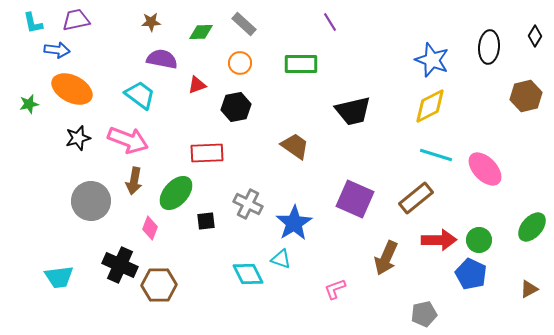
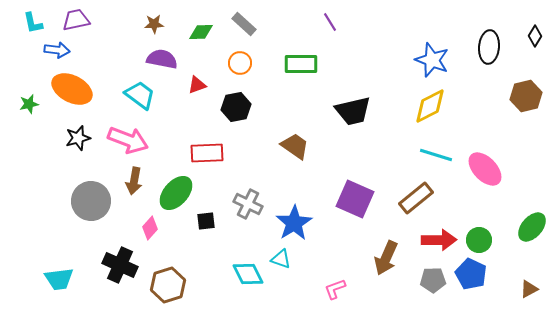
brown star at (151, 22): moved 3 px right, 2 px down
pink diamond at (150, 228): rotated 20 degrees clockwise
cyan trapezoid at (59, 277): moved 2 px down
brown hexagon at (159, 285): moved 9 px right; rotated 16 degrees counterclockwise
gray pentagon at (424, 314): moved 9 px right, 34 px up; rotated 10 degrees clockwise
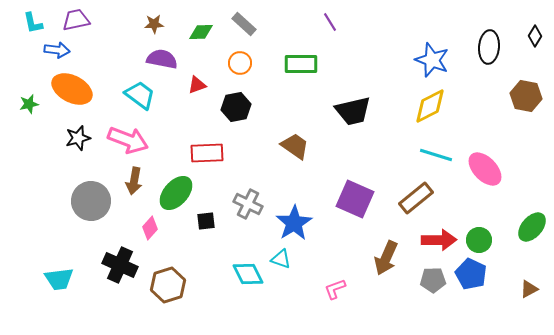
brown hexagon at (526, 96): rotated 24 degrees clockwise
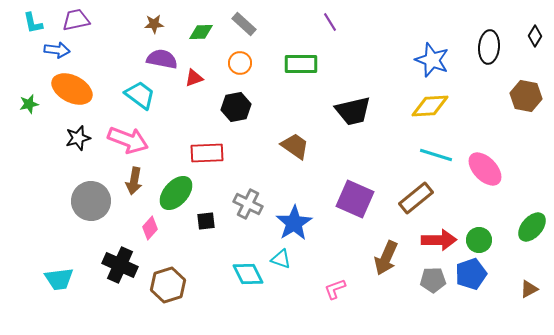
red triangle at (197, 85): moved 3 px left, 7 px up
yellow diamond at (430, 106): rotated 24 degrees clockwise
blue pentagon at (471, 274): rotated 28 degrees clockwise
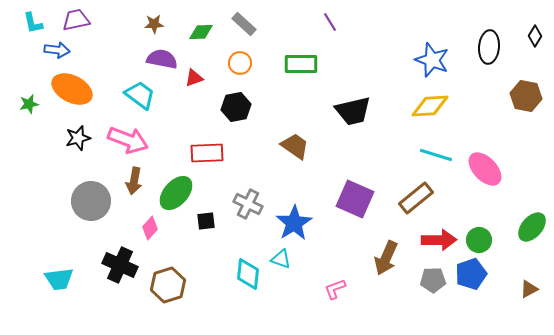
cyan diamond at (248, 274): rotated 32 degrees clockwise
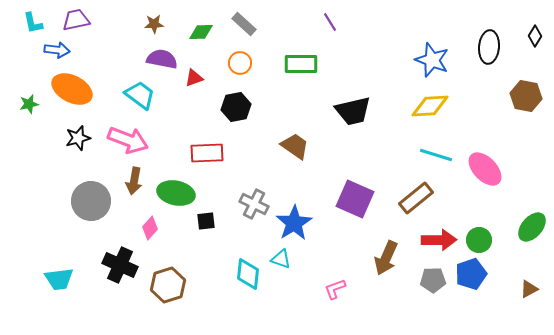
green ellipse at (176, 193): rotated 60 degrees clockwise
gray cross at (248, 204): moved 6 px right
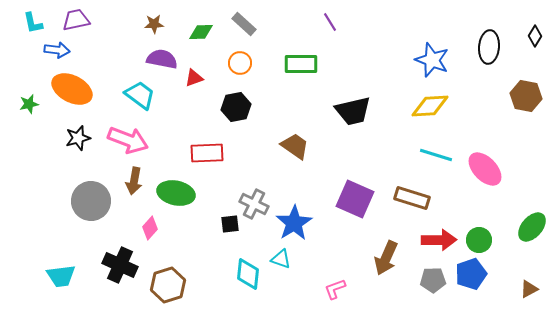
brown rectangle at (416, 198): moved 4 px left; rotated 56 degrees clockwise
black square at (206, 221): moved 24 px right, 3 px down
cyan trapezoid at (59, 279): moved 2 px right, 3 px up
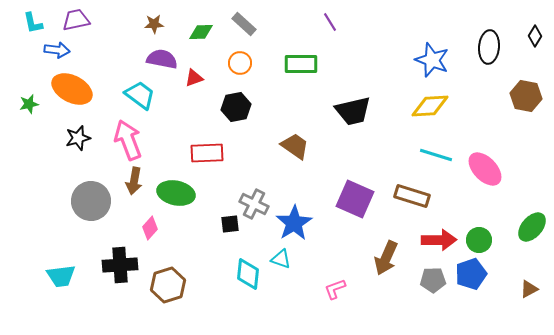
pink arrow at (128, 140): rotated 132 degrees counterclockwise
brown rectangle at (412, 198): moved 2 px up
black cross at (120, 265): rotated 28 degrees counterclockwise
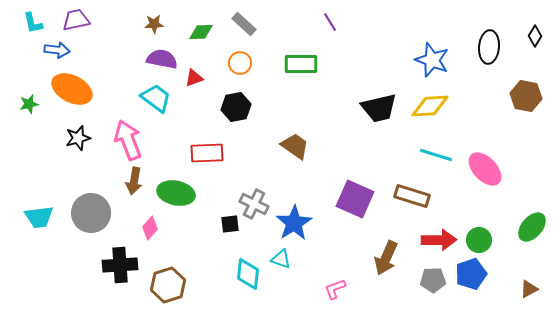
cyan trapezoid at (140, 95): moved 16 px right, 3 px down
black trapezoid at (353, 111): moved 26 px right, 3 px up
gray circle at (91, 201): moved 12 px down
cyan trapezoid at (61, 276): moved 22 px left, 59 px up
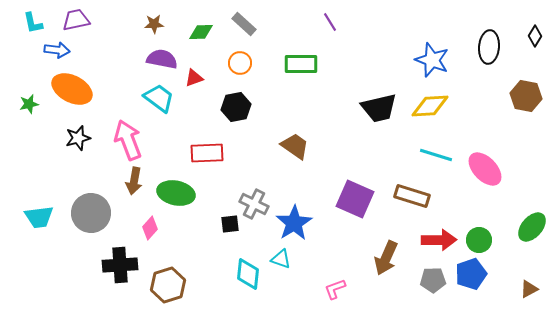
cyan trapezoid at (156, 98): moved 3 px right
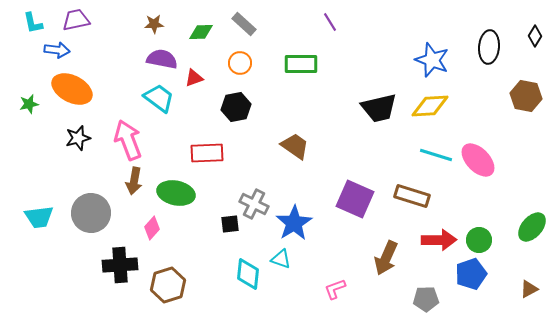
pink ellipse at (485, 169): moved 7 px left, 9 px up
pink diamond at (150, 228): moved 2 px right
gray pentagon at (433, 280): moved 7 px left, 19 px down
